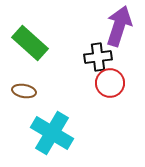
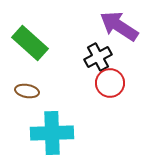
purple arrow: rotated 75 degrees counterclockwise
black cross: rotated 20 degrees counterclockwise
brown ellipse: moved 3 px right
cyan cross: rotated 33 degrees counterclockwise
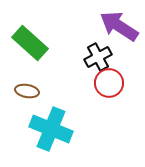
red circle: moved 1 px left
cyan cross: moved 1 px left, 4 px up; rotated 24 degrees clockwise
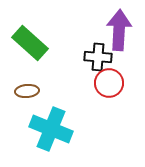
purple arrow: moved 4 px down; rotated 60 degrees clockwise
black cross: rotated 32 degrees clockwise
brown ellipse: rotated 15 degrees counterclockwise
